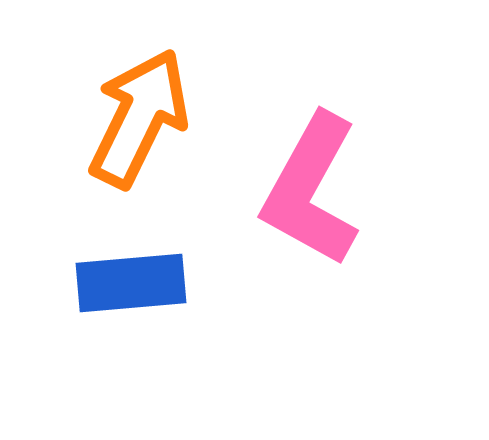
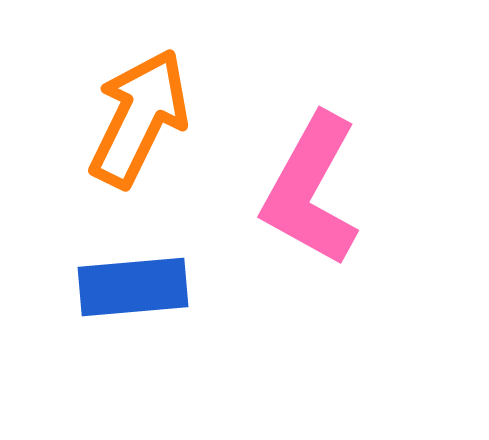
blue rectangle: moved 2 px right, 4 px down
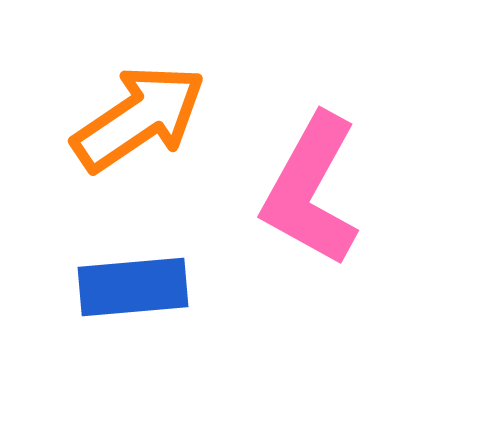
orange arrow: rotated 30 degrees clockwise
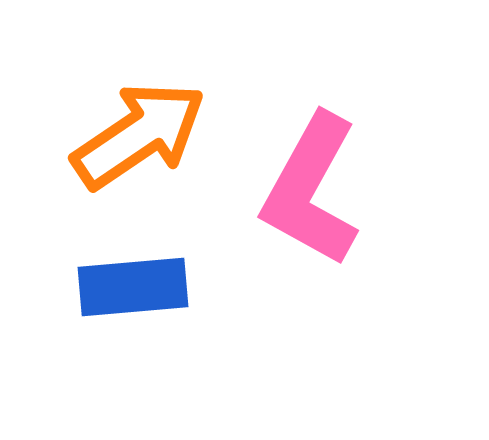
orange arrow: moved 17 px down
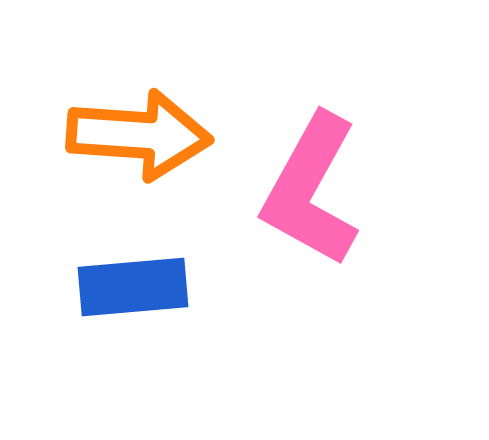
orange arrow: rotated 38 degrees clockwise
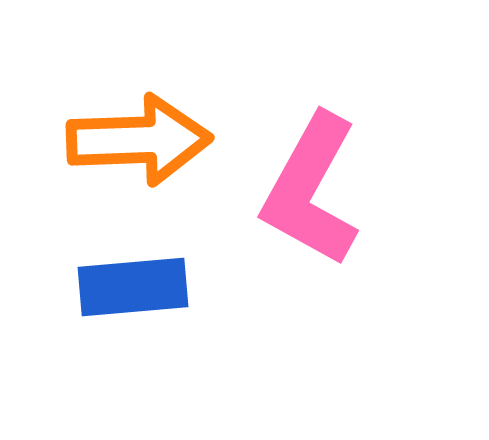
orange arrow: moved 5 px down; rotated 6 degrees counterclockwise
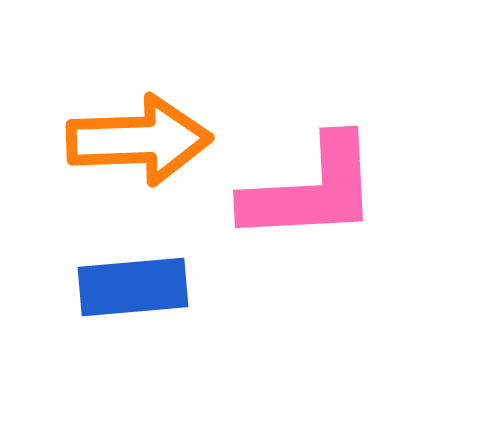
pink L-shape: rotated 122 degrees counterclockwise
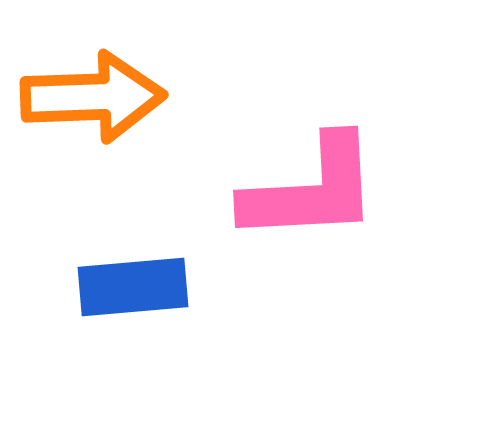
orange arrow: moved 46 px left, 43 px up
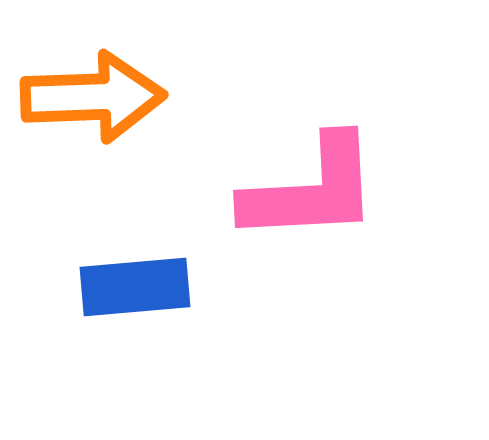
blue rectangle: moved 2 px right
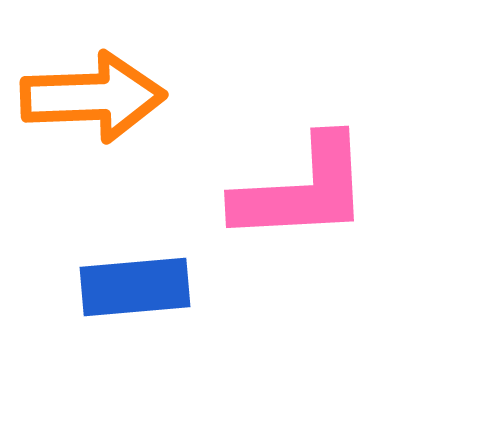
pink L-shape: moved 9 px left
